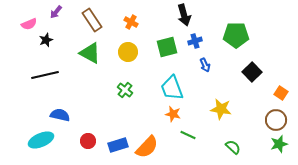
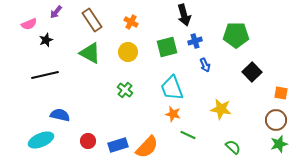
orange square: rotated 24 degrees counterclockwise
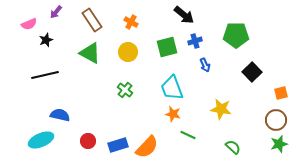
black arrow: rotated 35 degrees counterclockwise
orange square: rotated 24 degrees counterclockwise
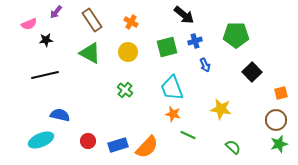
black star: rotated 16 degrees clockwise
